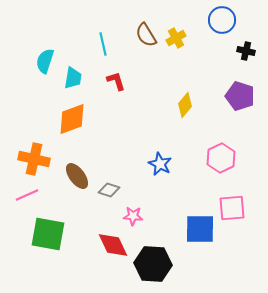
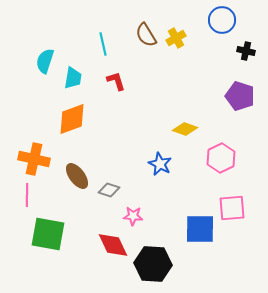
yellow diamond: moved 24 px down; rotated 70 degrees clockwise
pink line: rotated 65 degrees counterclockwise
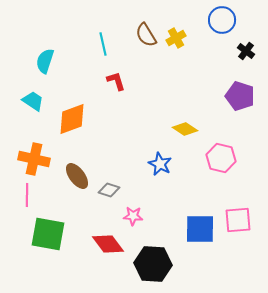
black cross: rotated 24 degrees clockwise
cyan trapezoid: moved 40 px left, 23 px down; rotated 65 degrees counterclockwise
yellow diamond: rotated 15 degrees clockwise
pink hexagon: rotated 20 degrees counterclockwise
pink square: moved 6 px right, 12 px down
red diamond: moved 5 px left, 1 px up; rotated 12 degrees counterclockwise
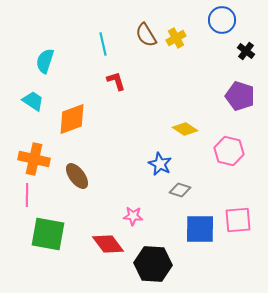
pink hexagon: moved 8 px right, 7 px up
gray diamond: moved 71 px right
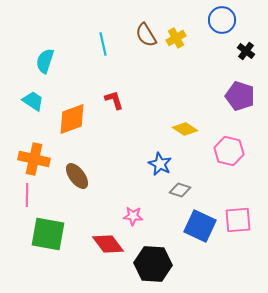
red L-shape: moved 2 px left, 19 px down
blue square: moved 3 px up; rotated 24 degrees clockwise
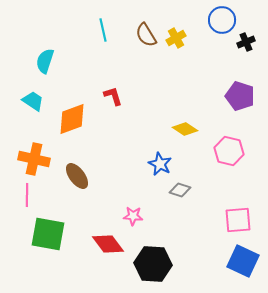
cyan line: moved 14 px up
black cross: moved 9 px up; rotated 30 degrees clockwise
red L-shape: moved 1 px left, 4 px up
blue square: moved 43 px right, 35 px down
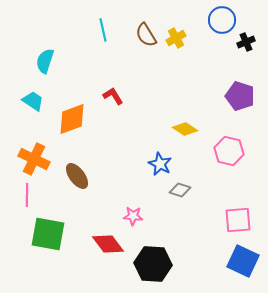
red L-shape: rotated 15 degrees counterclockwise
orange cross: rotated 12 degrees clockwise
